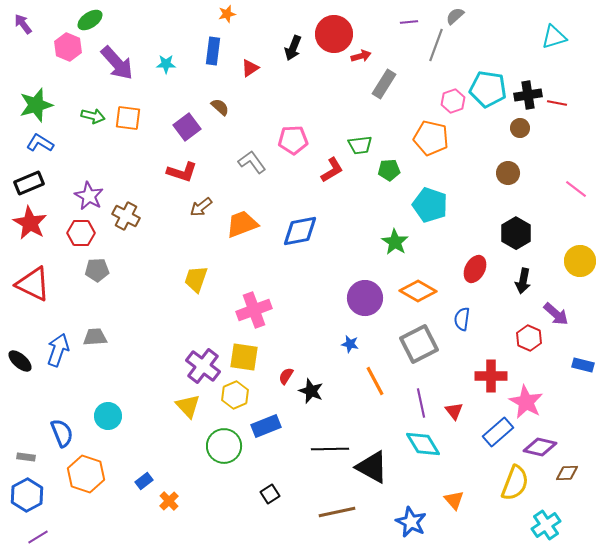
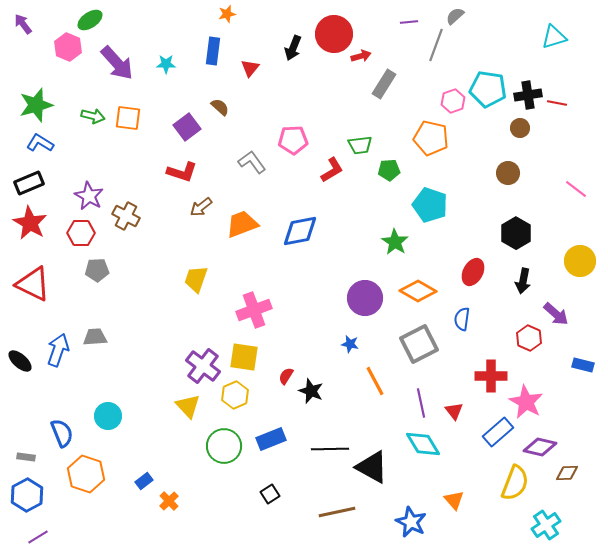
red triangle at (250, 68): rotated 18 degrees counterclockwise
red ellipse at (475, 269): moved 2 px left, 3 px down
blue rectangle at (266, 426): moved 5 px right, 13 px down
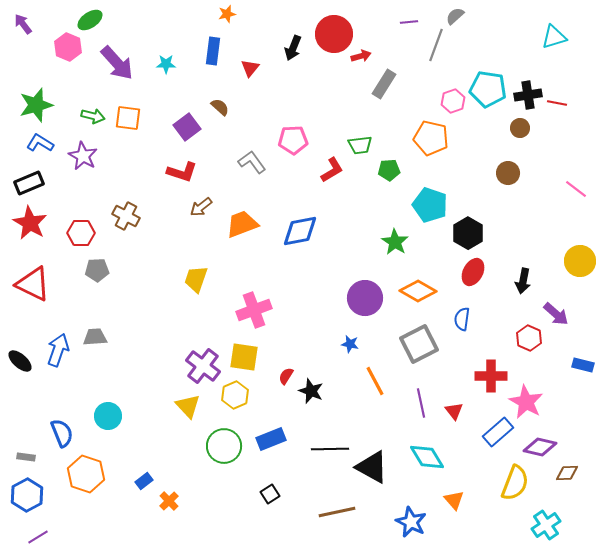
purple star at (89, 196): moved 6 px left, 40 px up
black hexagon at (516, 233): moved 48 px left
cyan diamond at (423, 444): moved 4 px right, 13 px down
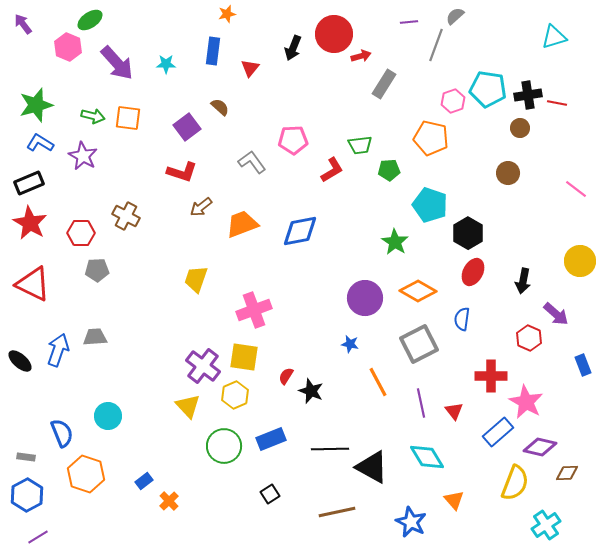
blue rectangle at (583, 365): rotated 55 degrees clockwise
orange line at (375, 381): moved 3 px right, 1 px down
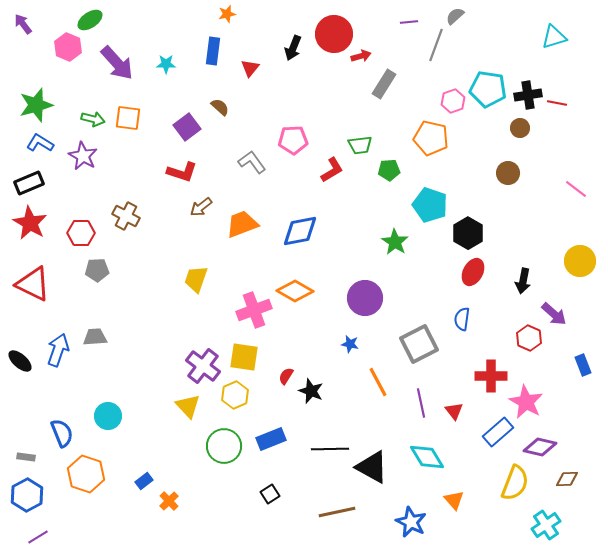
green arrow at (93, 116): moved 3 px down
orange diamond at (418, 291): moved 123 px left
purple arrow at (556, 314): moved 2 px left
brown diamond at (567, 473): moved 6 px down
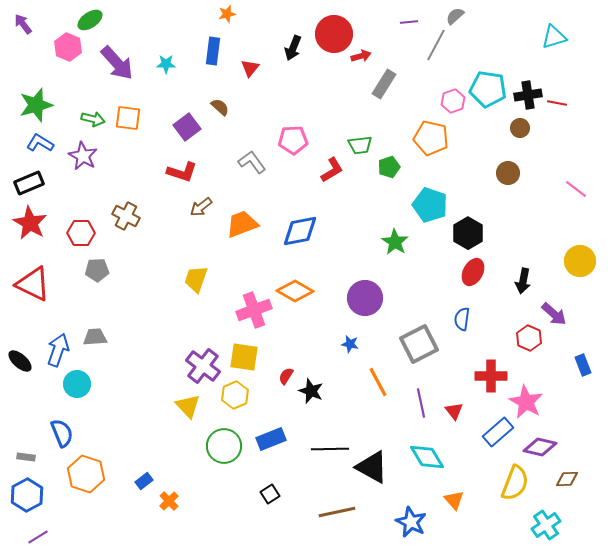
gray line at (436, 45): rotated 8 degrees clockwise
green pentagon at (389, 170): moved 3 px up; rotated 15 degrees counterclockwise
cyan circle at (108, 416): moved 31 px left, 32 px up
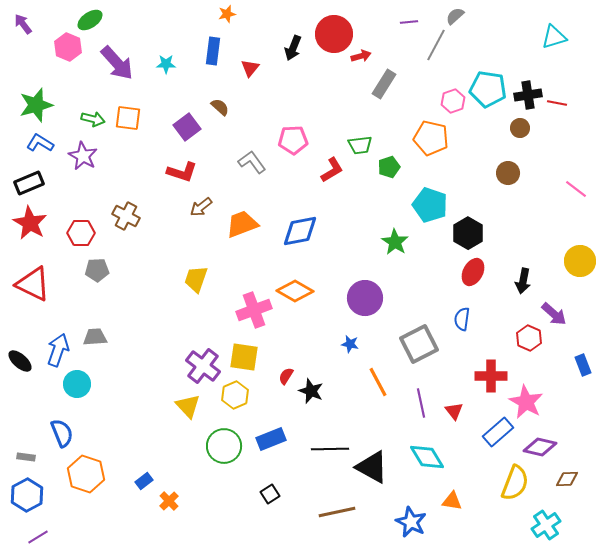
orange triangle at (454, 500): moved 2 px left, 1 px down; rotated 40 degrees counterclockwise
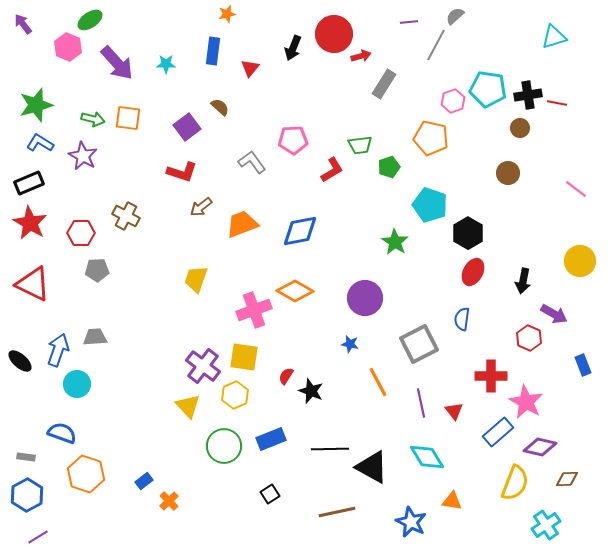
purple arrow at (554, 314): rotated 12 degrees counterclockwise
blue semicircle at (62, 433): rotated 48 degrees counterclockwise
